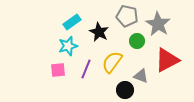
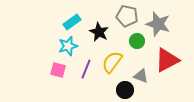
gray star: rotated 15 degrees counterclockwise
pink square: rotated 21 degrees clockwise
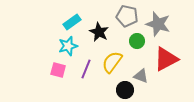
red triangle: moved 1 px left, 1 px up
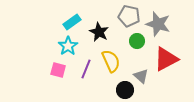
gray pentagon: moved 2 px right
cyan star: rotated 18 degrees counterclockwise
yellow semicircle: moved 1 px left, 1 px up; rotated 120 degrees clockwise
gray triangle: rotated 21 degrees clockwise
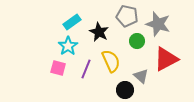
gray pentagon: moved 2 px left
pink square: moved 2 px up
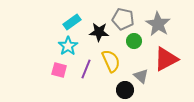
gray pentagon: moved 4 px left, 3 px down
gray star: rotated 15 degrees clockwise
black star: rotated 24 degrees counterclockwise
green circle: moved 3 px left
pink square: moved 1 px right, 2 px down
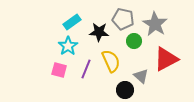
gray star: moved 3 px left
